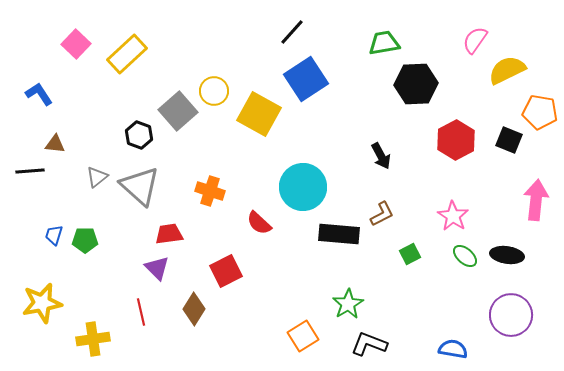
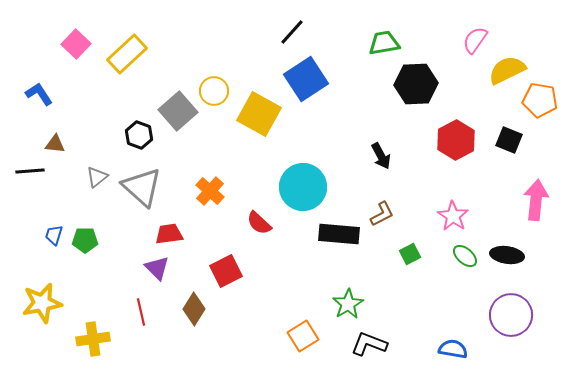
orange pentagon at (540, 112): moved 12 px up
gray triangle at (140, 186): moved 2 px right, 1 px down
orange cross at (210, 191): rotated 24 degrees clockwise
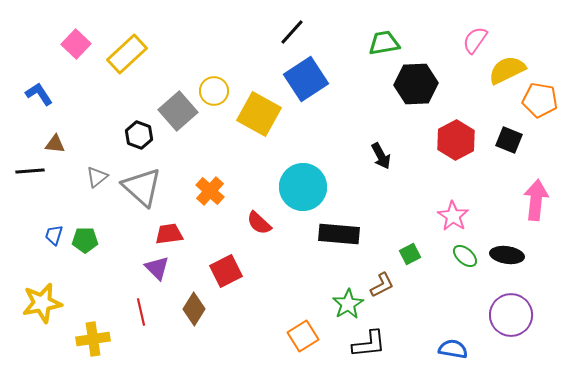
brown L-shape at (382, 214): moved 71 px down
black L-shape at (369, 344): rotated 153 degrees clockwise
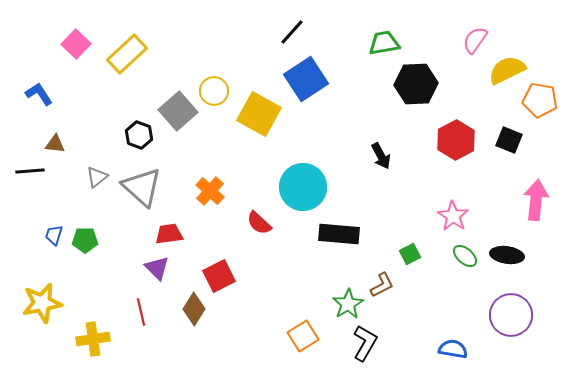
red square at (226, 271): moved 7 px left, 5 px down
black L-shape at (369, 344): moved 4 px left, 1 px up; rotated 54 degrees counterclockwise
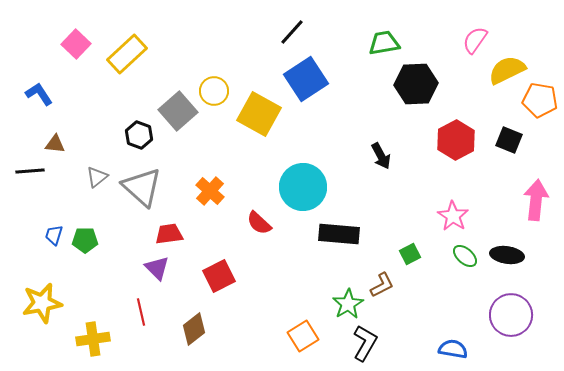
brown diamond at (194, 309): moved 20 px down; rotated 20 degrees clockwise
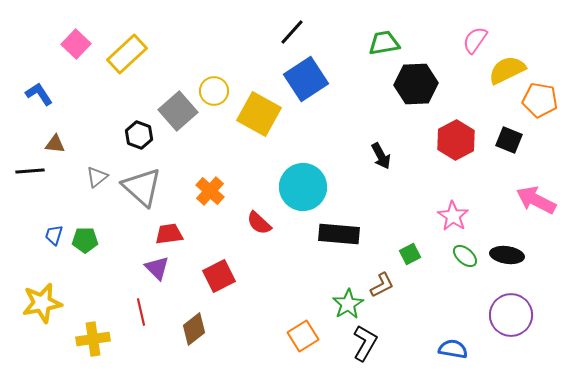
pink arrow at (536, 200): rotated 69 degrees counterclockwise
